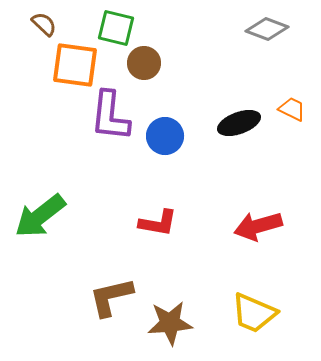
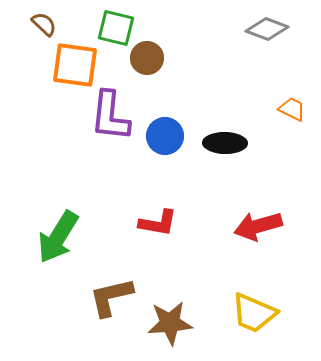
brown circle: moved 3 px right, 5 px up
black ellipse: moved 14 px left, 20 px down; rotated 21 degrees clockwise
green arrow: moved 18 px right, 21 px down; rotated 20 degrees counterclockwise
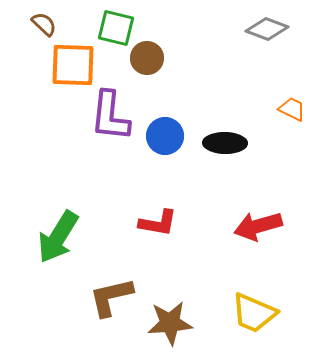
orange square: moved 2 px left; rotated 6 degrees counterclockwise
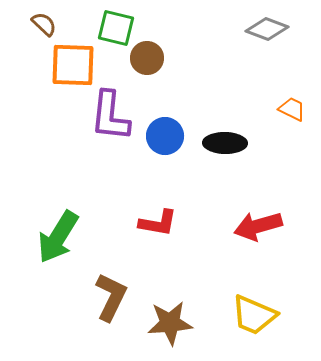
brown L-shape: rotated 129 degrees clockwise
yellow trapezoid: moved 2 px down
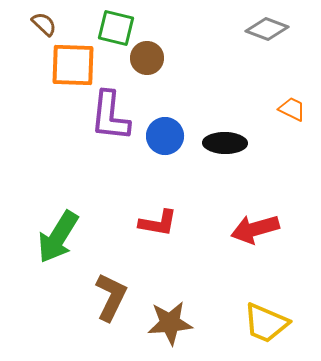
red arrow: moved 3 px left, 3 px down
yellow trapezoid: moved 12 px right, 8 px down
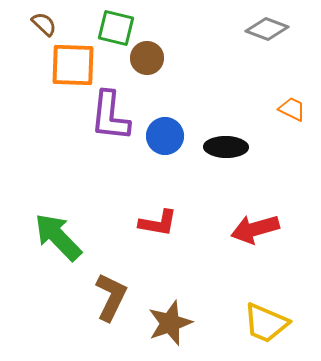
black ellipse: moved 1 px right, 4 px down
green arrow: rotated 104 degrees clockwise
brown star: rotated 15 degrees counterclockwise
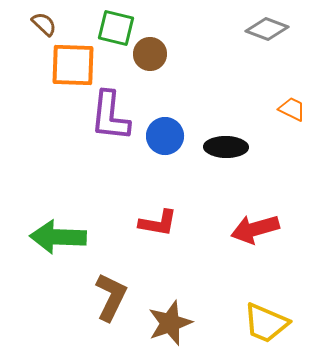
brown circle: moved 3 px right, 4 px up
green arrow: rotated 44 degrees counterclockwise
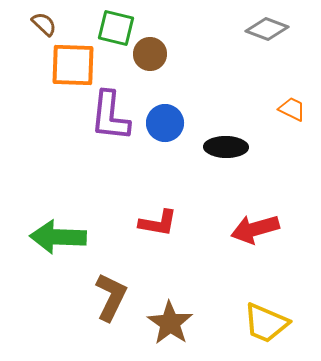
blue circle: moved 13 px up
brown star: rotated 18 degrees counterclockwise
